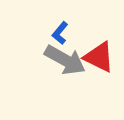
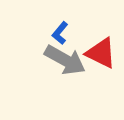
red triangle: moved 2 px right, 4 px up
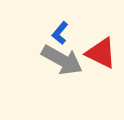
gray arrow: moved 3 px left
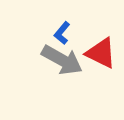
blue L-shape: moved 2 px right
